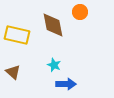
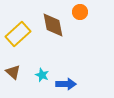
yellow rectangle: moved 1 px right, 1 px up; rotated 55 degrees counterclockwise
cyan star: moved 12 px left, 10 px down
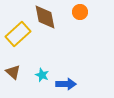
brown diamond: moved 8 px left, 8 px up
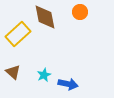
cyan star: moved 2 px right; rotated 24 degrees clockwise
blue arrow: moved 2 px right; rotated 12 degrees clockwise
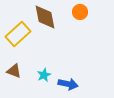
brown triangle: moved 1 px right, 1 px up; rotated 21 degrees counterclockwise
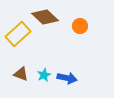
orange circle: moved 14 px down
brown diamond: rotated 36 degrees counterclockwise
brown triangle: moved 7 px right, 3 px down
blue arrow: moved 1 px left, 6 px up
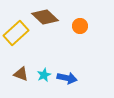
yellow rectangle: moved 2 px left, 1 px up
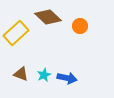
brown diamond: moved 3 px right
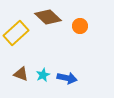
cyan star: moved 1 px left
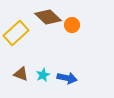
orange circle: moved 8 px left, 1 px up
